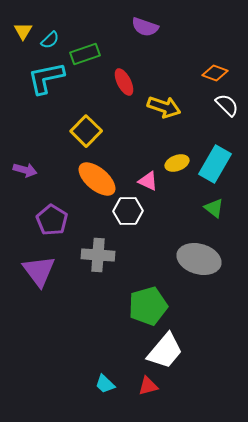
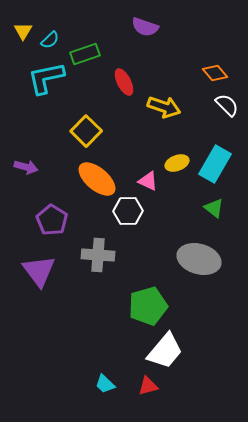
orange diamond: rotated 30 degrees clockwise
purple arrow: moved 1 px right, 3 px up
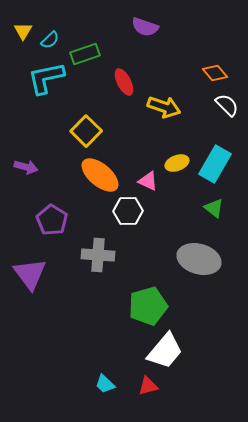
orange ellipse: moved 3 px right, 4 px up
purple triangle: moved 9 px left, 3 px down
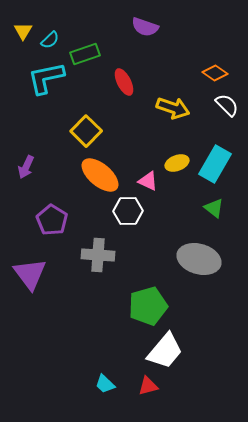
orange diamond: rotated 15 degrees counterclockwise
yellow arrow: moved 9 px right, 1 px down
purple arrow: rotated 100 degrees clockwise
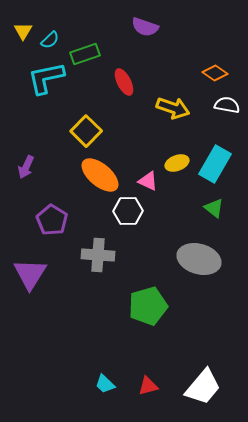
white semicircle: rotated 35 degrees counterclockwise
purple triangle: rotated 9 degrees clockwise
white trapezoid: moved 38 px right, 36 px down
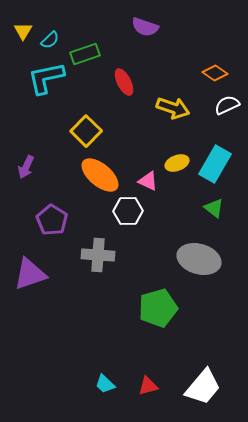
white semicircle: rotated 35 degrees counterclockwise
purple triangle: rotated 39 degrees clockwise
green pentagon: moved 10 px right, 2 px down
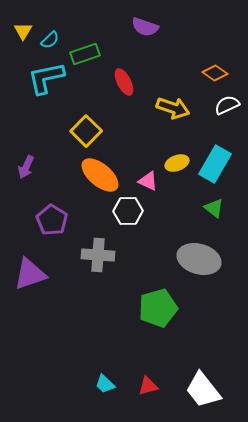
white trapezoid: moved 3 px down; rotated 102 degrees clockwise
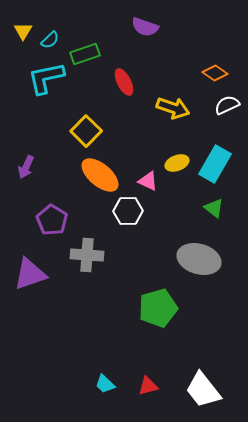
gray cross: moved 11 px left
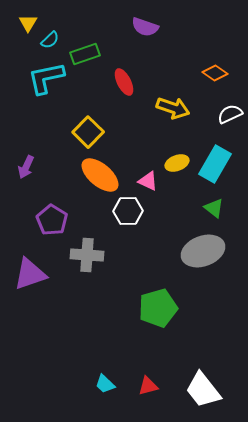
yellow triangle: moved 5 px right, 8 px up
white semicircle: moved 3 px right, 9 px down
yellow square: moved 2 px right, 1 px down
gray ellipse: moved 4 px right, 8 px up; rotated 36 degrees counterclockwise
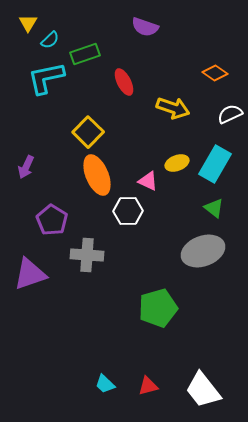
orange ellipse: moved 3 px left; rotated 27 degrees clockwise
